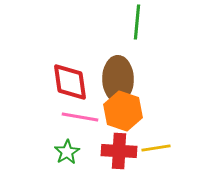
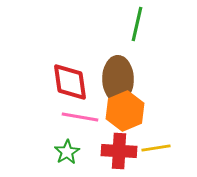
green line: moved 2 px down; rotated 8 degrees clockwise
orange hexagon: moved 2 px right; rotated 18 degrees clockwise
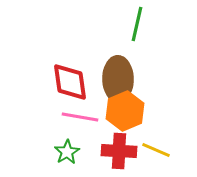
yellow line: moved 2 px down; rotated 32 degrees clockwise
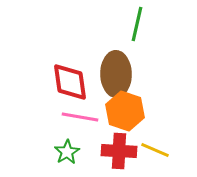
brown ellipse: moved 2 px left, 5 px up
orange hexagon: rotated 18 degrees counterclockwise
yellow line: moved 1 px left
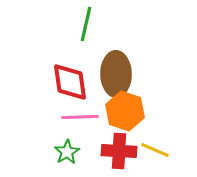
green line: moved 51 px left
pink line: rotated 12 degrees counterclockwise
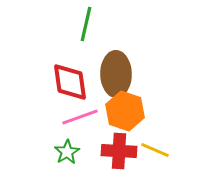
pink line: rotated 18 degrees counterclockwise
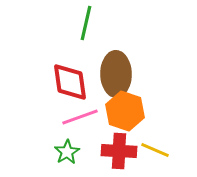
green line: moved 1 px up
